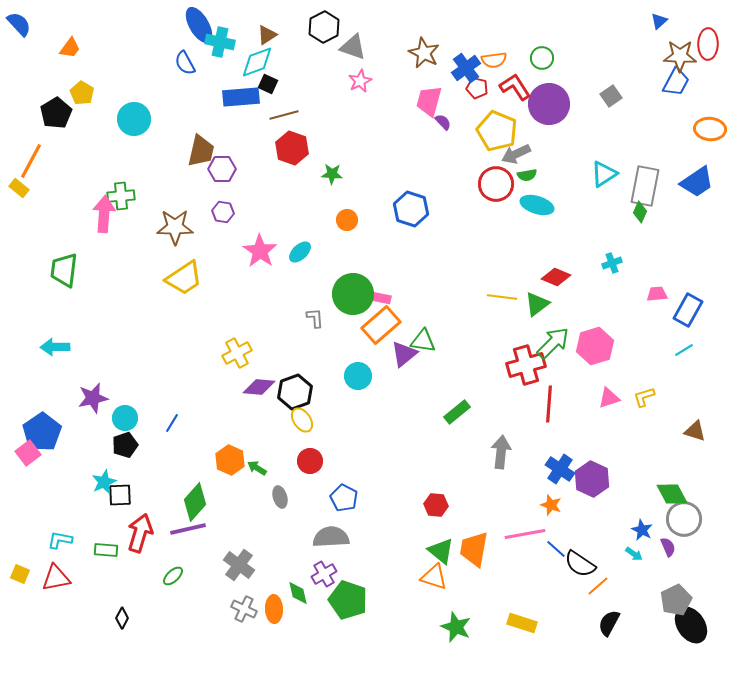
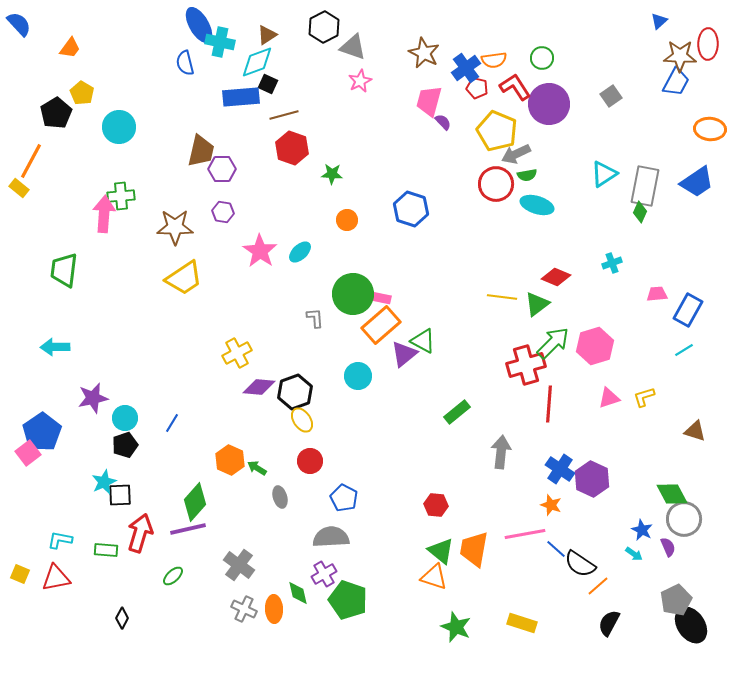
blue semicircle at (185, 63): rotated 15 degrees clockwise
cyan circle at (134, 119): moved 15 px left, 8 px down
green triangle at (423, 341): rotated 20 degrees clockwise
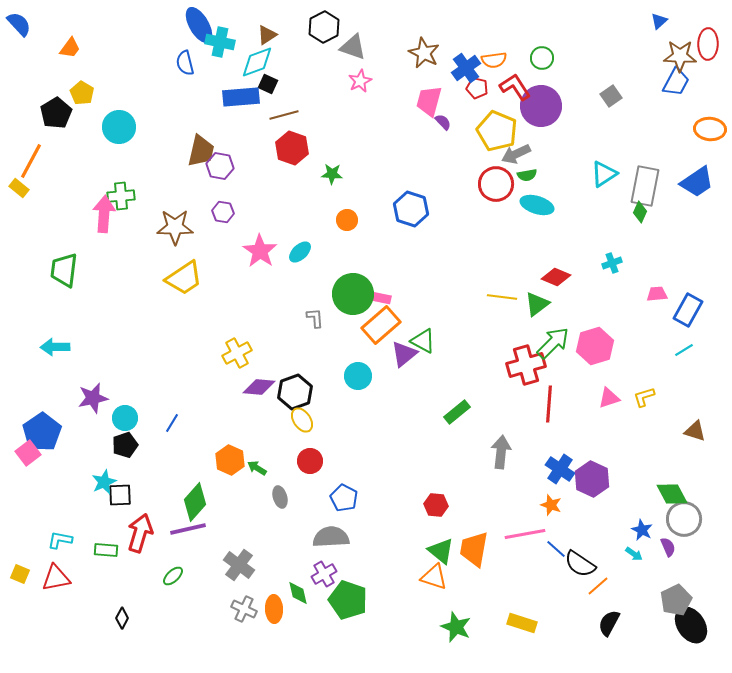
purple circle at (549, 104): moved 8 px left, 2 px down
purple hexagon at (222, 169): moved 2 px left, 3 px up; rotated 12 degrees clockwise
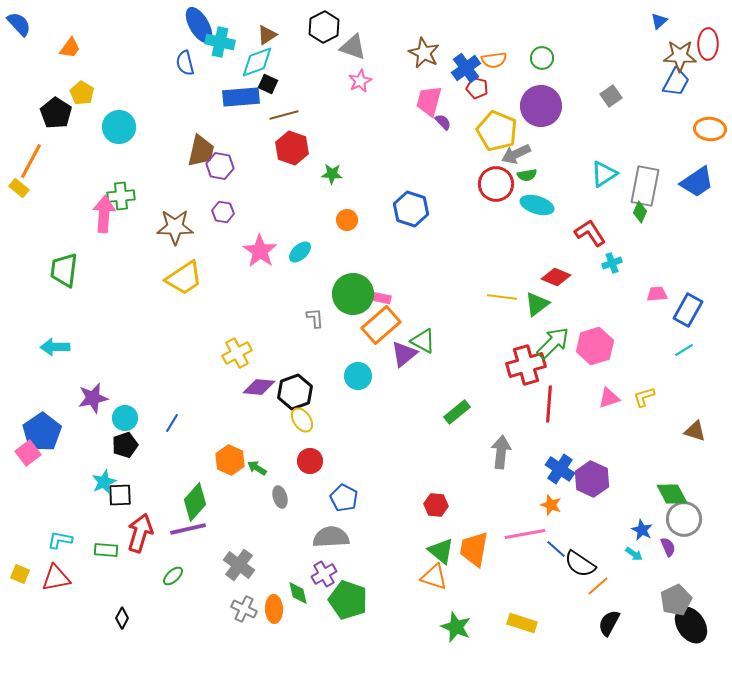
red L-shape at (515, 87): moved 75 px right, 146 px down
black pentagon at (56, 113): rotated 8 degrees counterclockwise
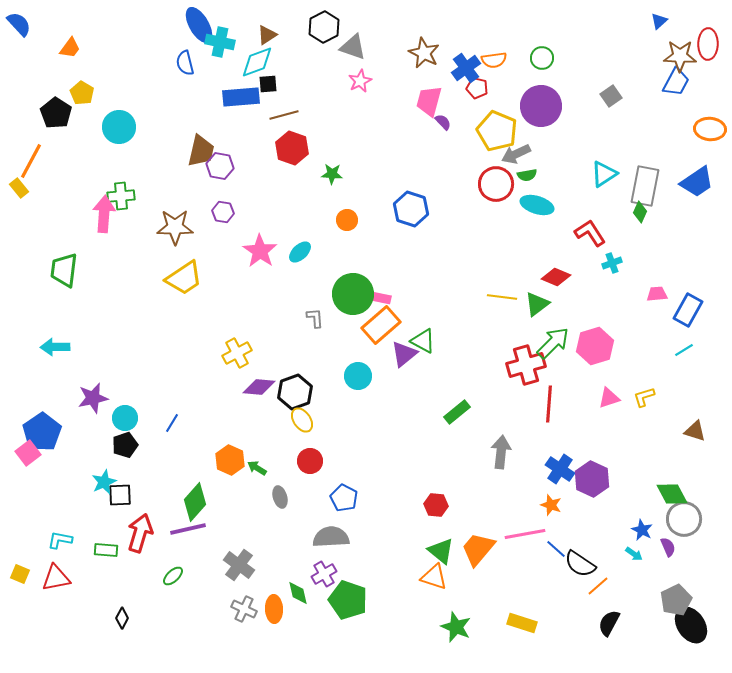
black square at (268, 84): rotated 30 degrees counterclockwise
yellow rectangle at (19, 188): rotated 12 degrees clockwise
orange trapezoid at (474, 549): moved 4 px right; rotated 30 degrees clockwise
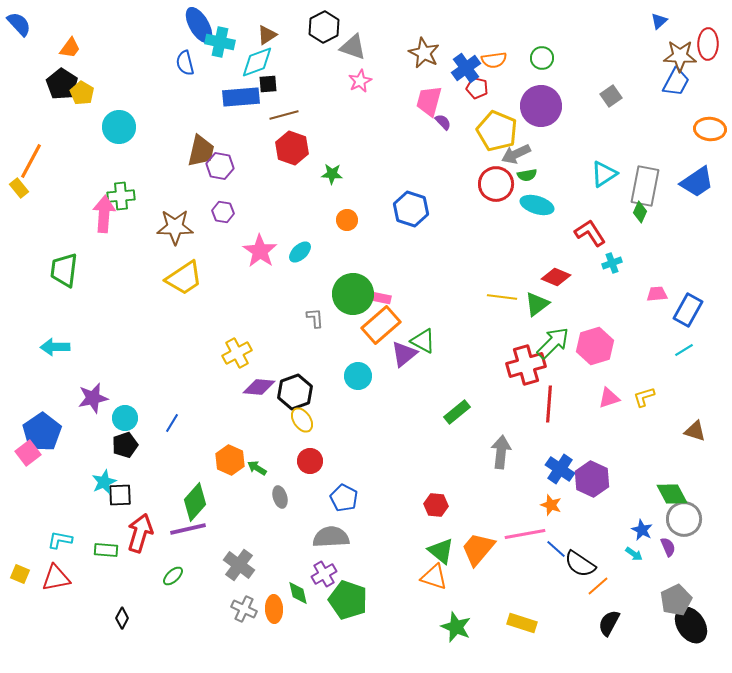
black pentagon at (56, 113): moved 6 px right, 29 px up
